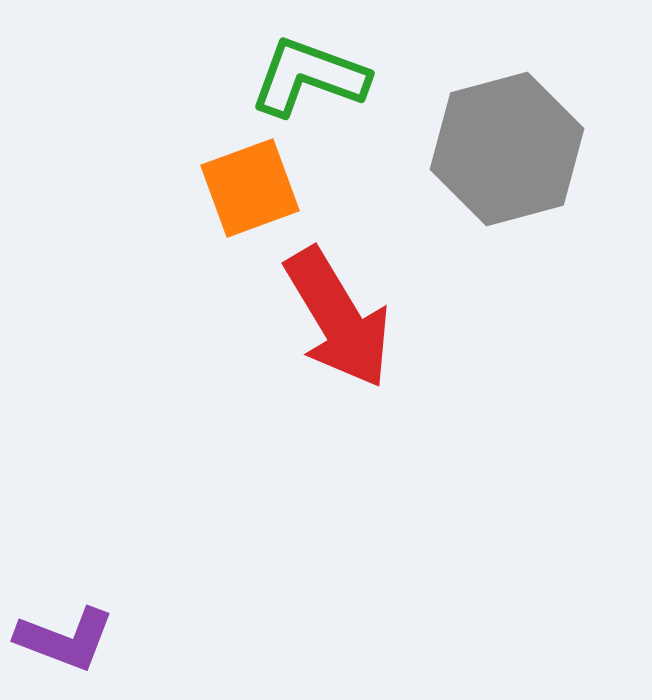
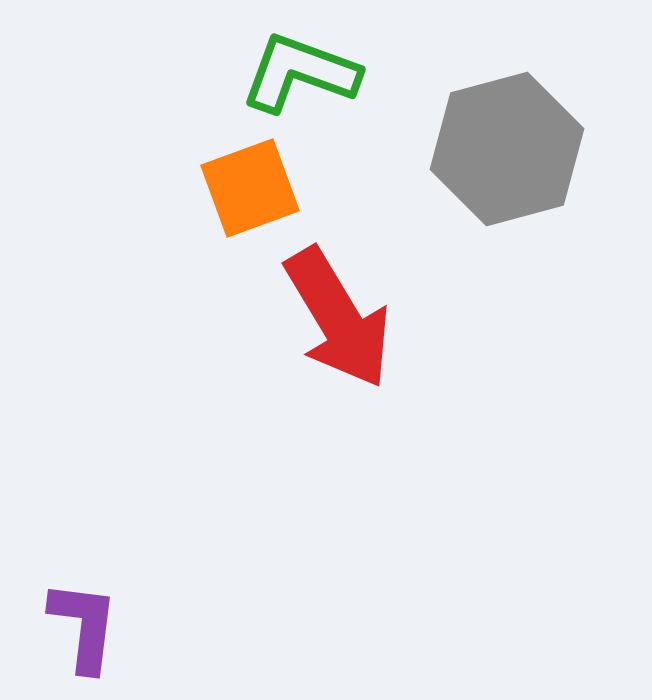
green L-shape: moved 9 px left, 4 px up
purple L-shape: moved 19 px right, 13 px up; rotated 104 degrees counterclockwise
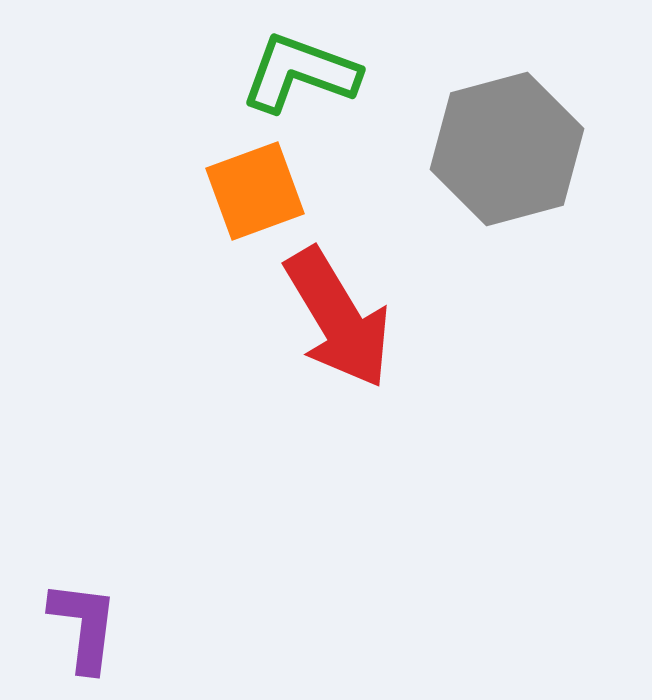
orange square: moved 5 px right, 3 px down
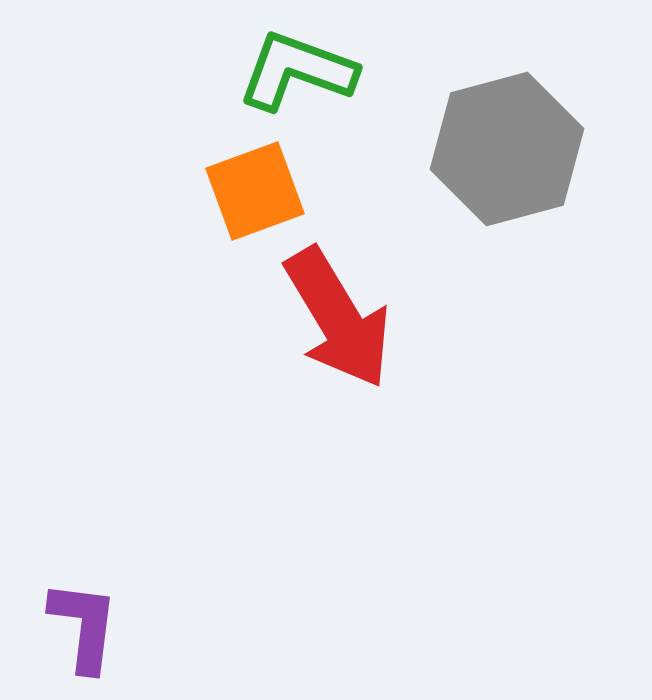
green L-shape: moved 3 px left, 2 px up
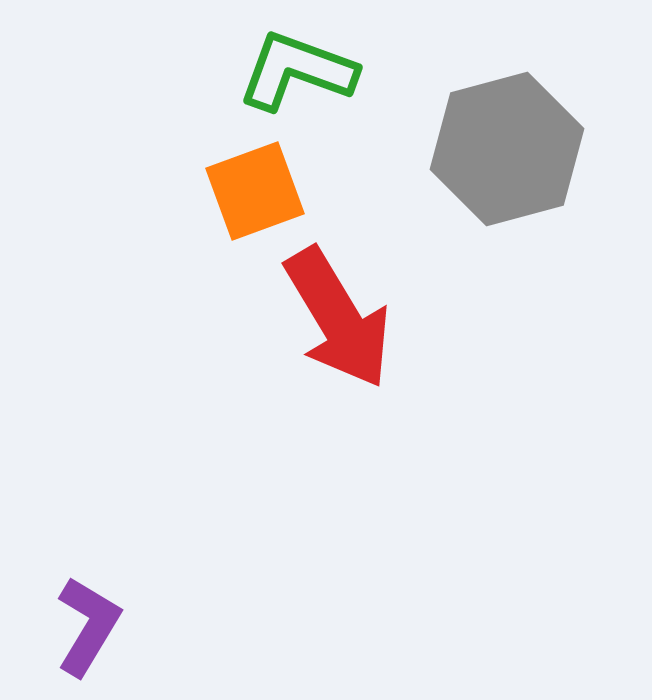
purple L-shape: moved 4 px right; rotated 24 degrees clockwise
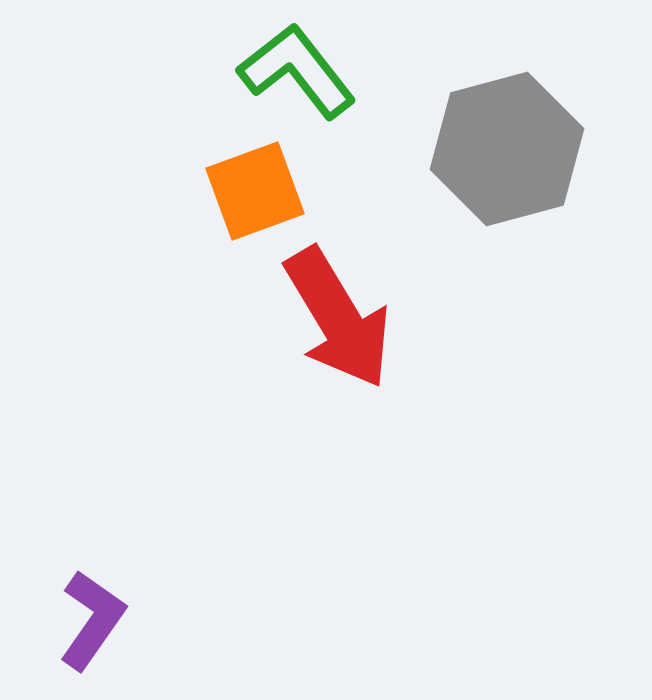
green L-shape: rotated 32 degrees clockwise
purple L-shape: moved 4 px right, 6 px up; rotated 4 degrees clockwise
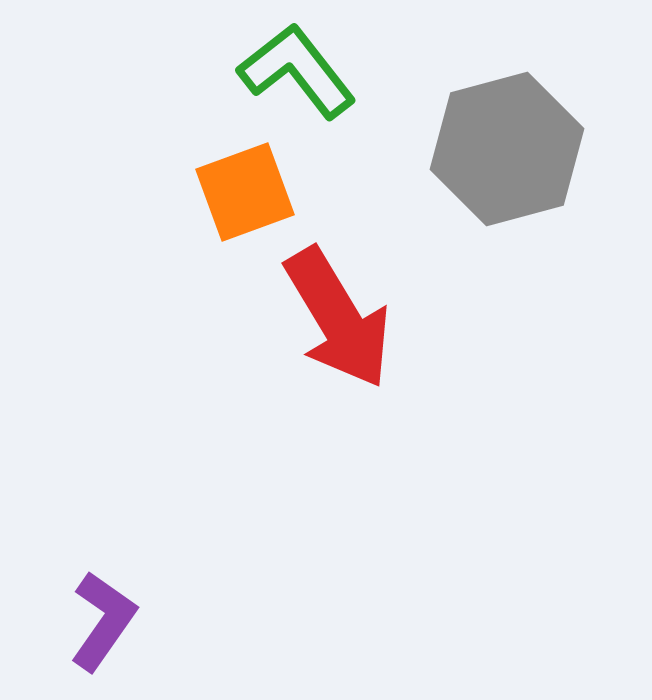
orange square: moved 10 px left, 1 px down
purple L-shape: moved 11 px right, 1 px down
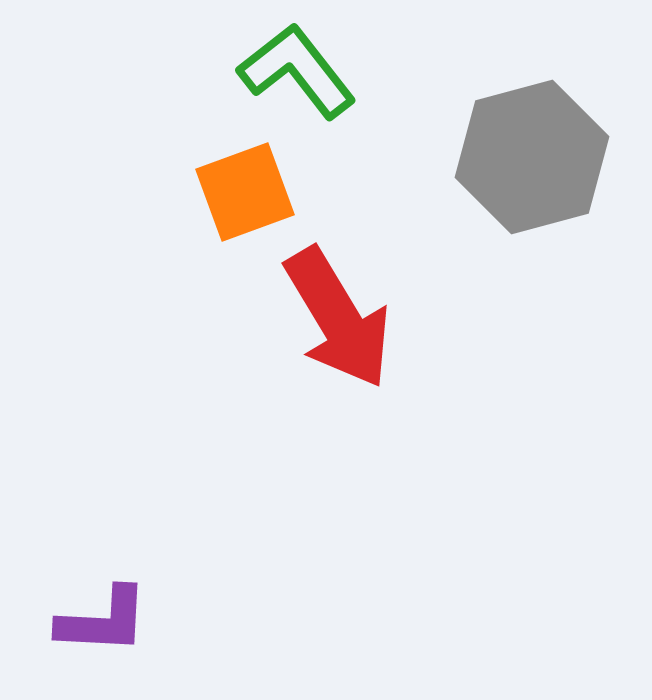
gray hexagon: moved 25 px right, 8 px down
purple L-shape: rotated 58 degrees clockwise
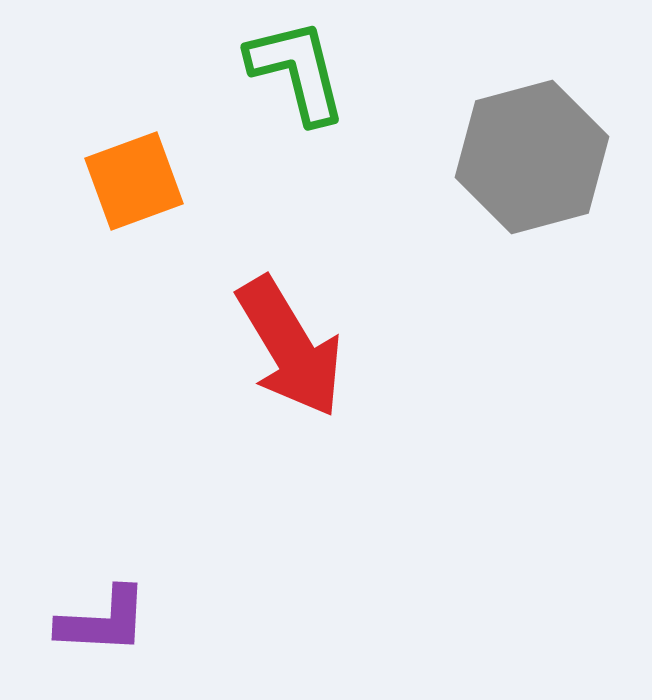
green L-shape: rotated 24 degrees clockwise
orange square: moved 111 px left, 11 px up
red arrow: moved 48 px left, 29 px down
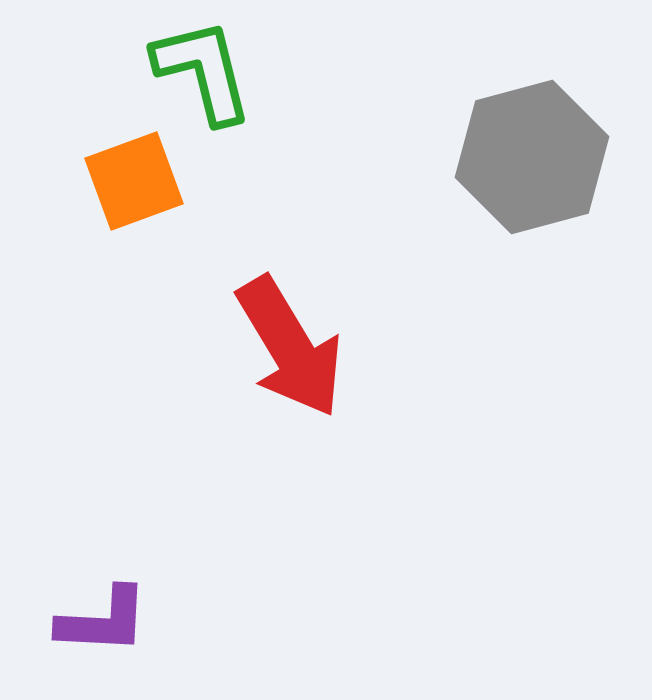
green L-shape: moved 94 px left
